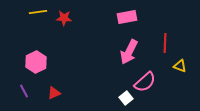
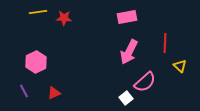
yellow triangle: rotated 24 degrees clockwise
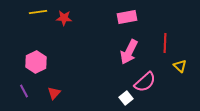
red triangle: rotated 24 degrees counterclockwise
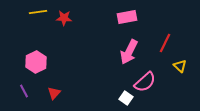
red line: rotated 24 degrees clockwise
white square: rotated 16 degrees counterclockwise
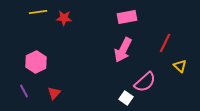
pink arrow: moved 6 px left, 2 px up
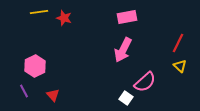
yellow line: moved 1 px right
red star: rotated 14 degrees clockwise
red line: moved 13 px right
pink hexagon: moved 1 px left, 4 px down
red triangle: moved 1 px left, 2 px down; rotated 24 degrees counterclockwise
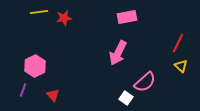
red star: rotated 28 degrees counterclockwise
pink arrow: moved 5 px left, 3 px down
yellow triangle: moved 1 px right
purple line: moved 1 px left, 1 px up; rotated 48 degrees clockwise
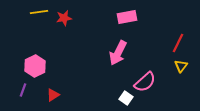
yellow triangle: rotated 24 degrees clockwise
red triangle: rotated 40 degrees clockwise
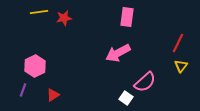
pink rectangle: rotated 72 degrees counterclockwise
pink arrow: rotated 35 degrees clockwise
